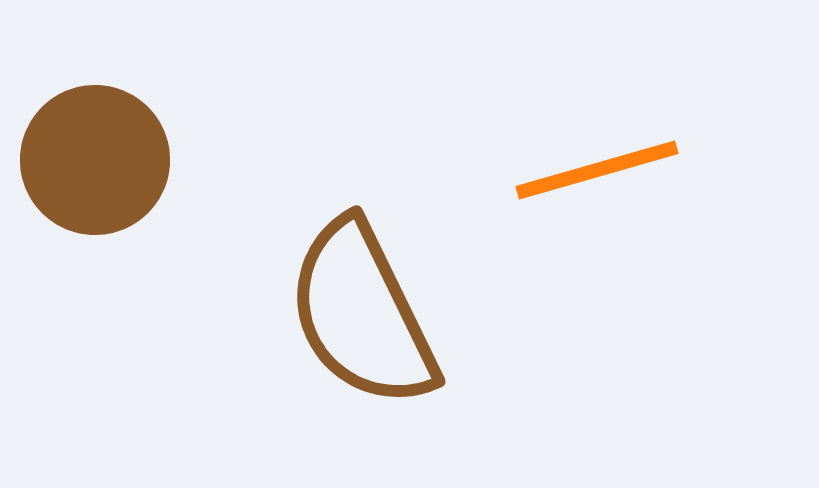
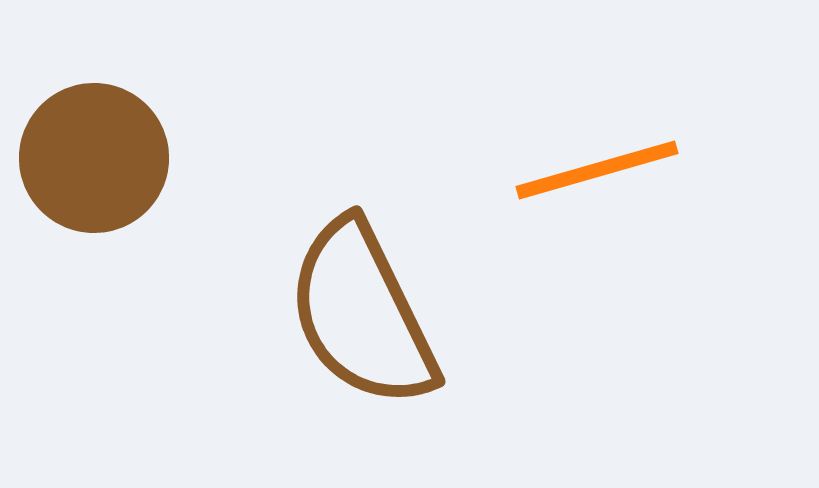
brown circle: moved 1 px left, 2 px up
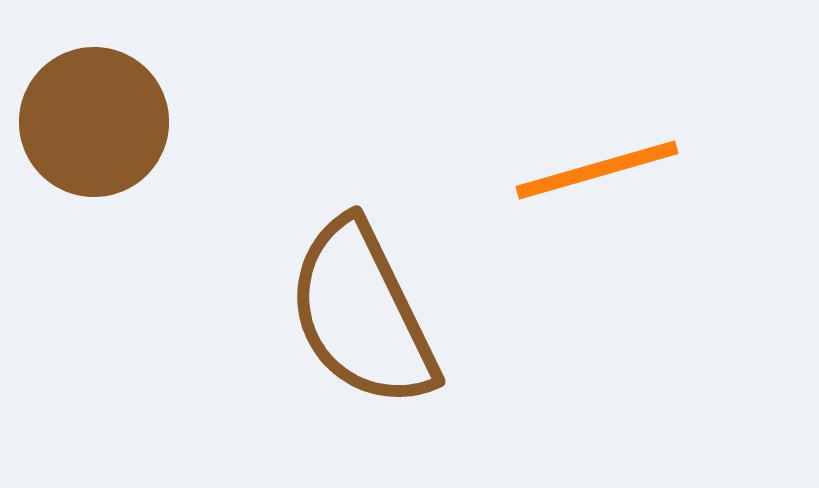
brown circle: moved 36 px up
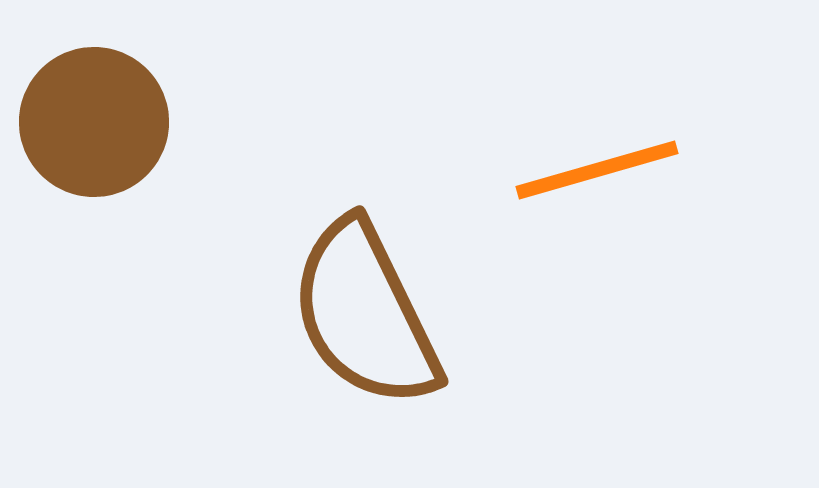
brown semicircle: moved 3 px right
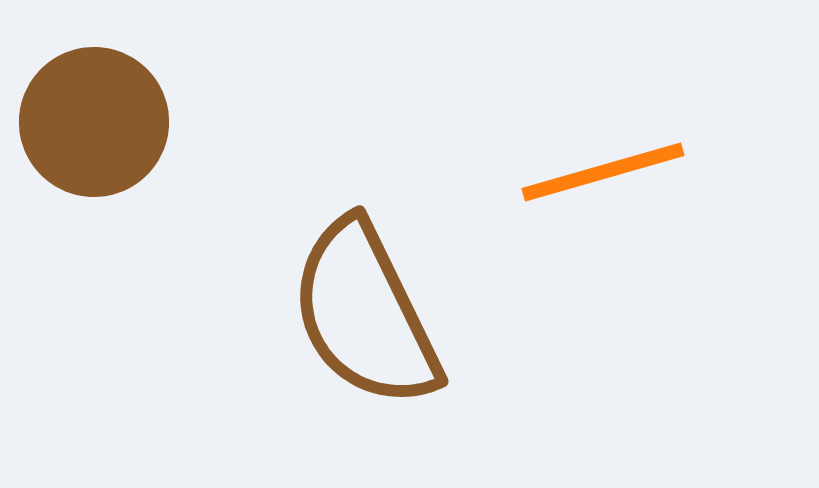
orange line: moved 6 px right, 2 px down
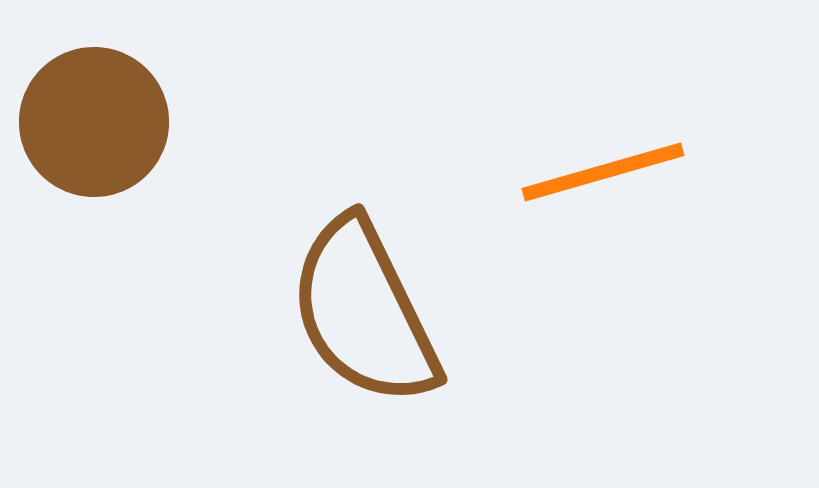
brown semicircle: moved 1 px left, 2 px up
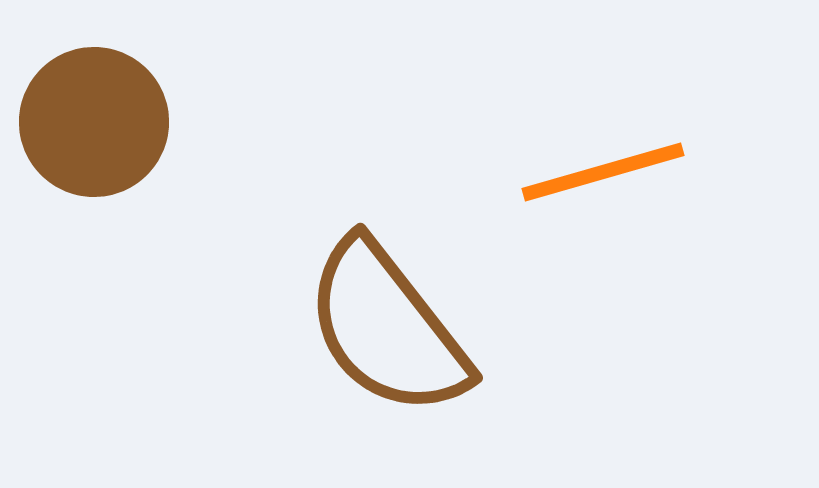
brown semicircle: moved 23 px right, 16 px down; rotated 12 degrees counterclockwise
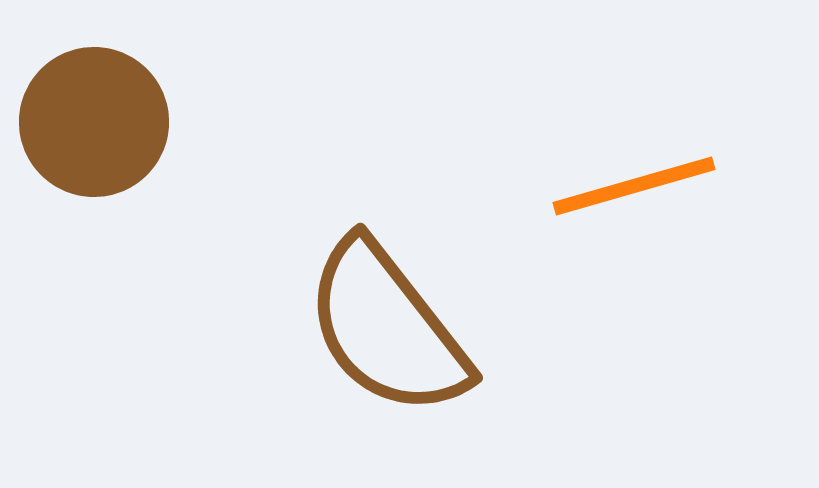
orange line: moved 31 px right, 14 px down
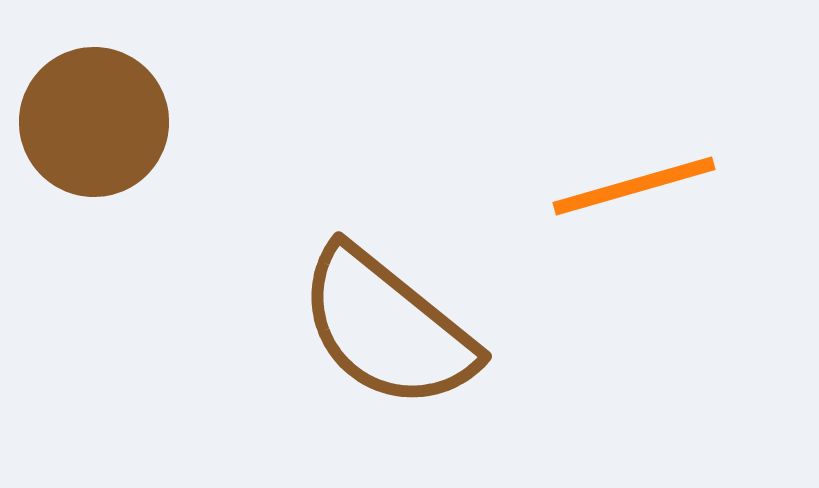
brown semicircle: rotated 13 degrees counterclockwise
